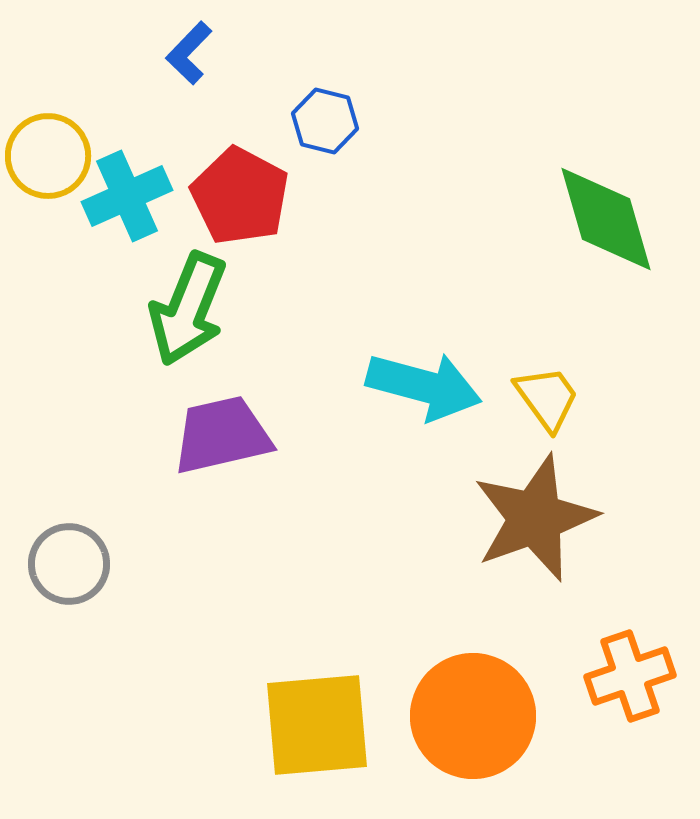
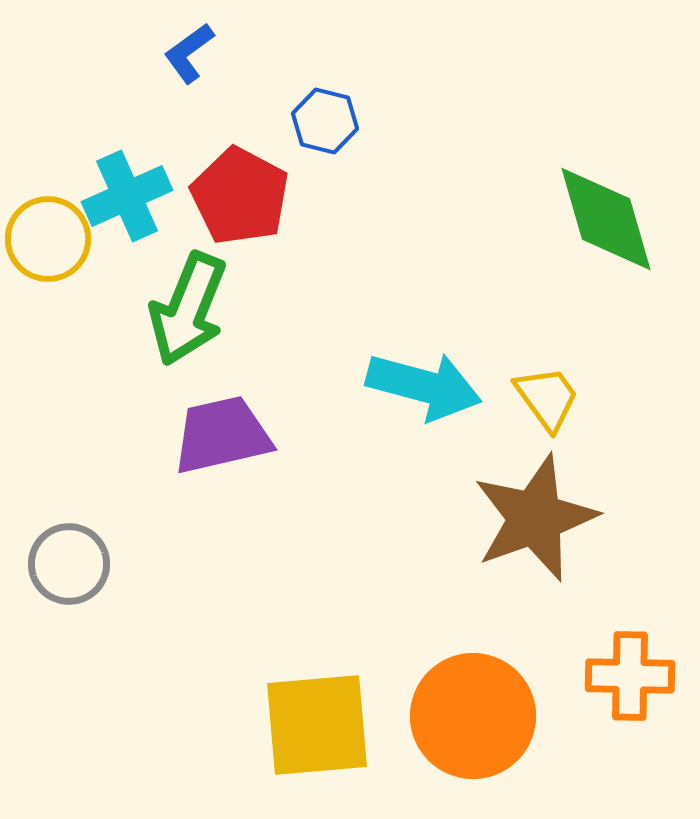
blue L-shape: rotated 10 degrees clockwise
yellow circle: moved 83 px down
orange cross: rotated 20 degrees clockwise
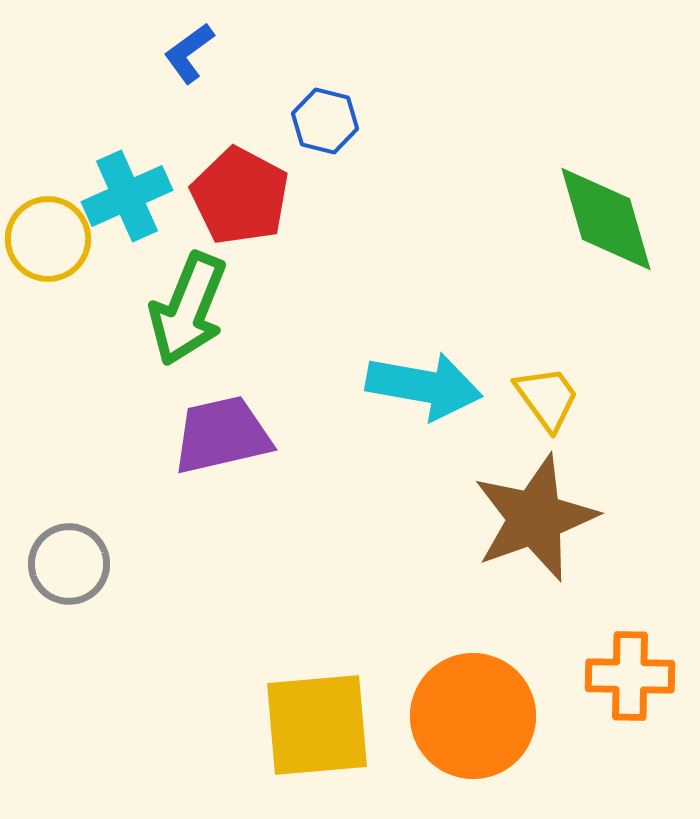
cyan arrow: rotated 5 degrees counterclockwise
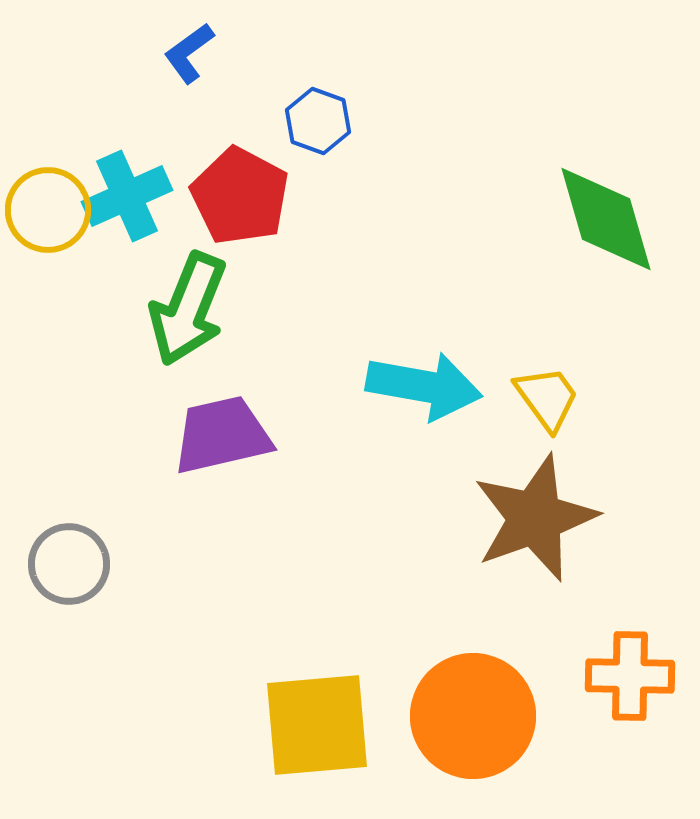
blue hexagon: moved 7 px left; rotated 6 degrees clockwise
yellow circle: moved 29 px up
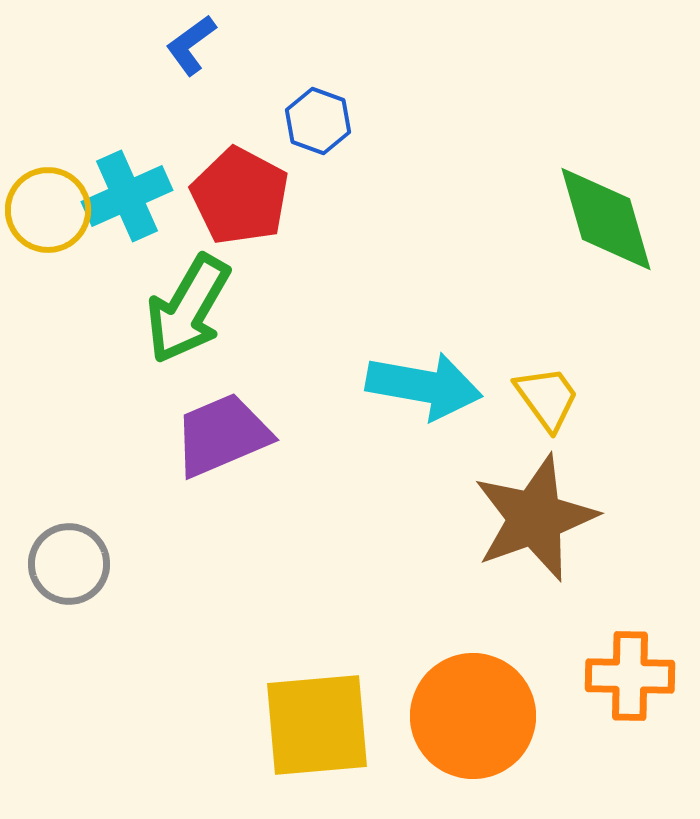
blue L-shape: moved 2 px right, 8 px up
green arrow: rotated 8 degrees clockwise
purple trapezoid: rotated 10 degrees counterclockwise
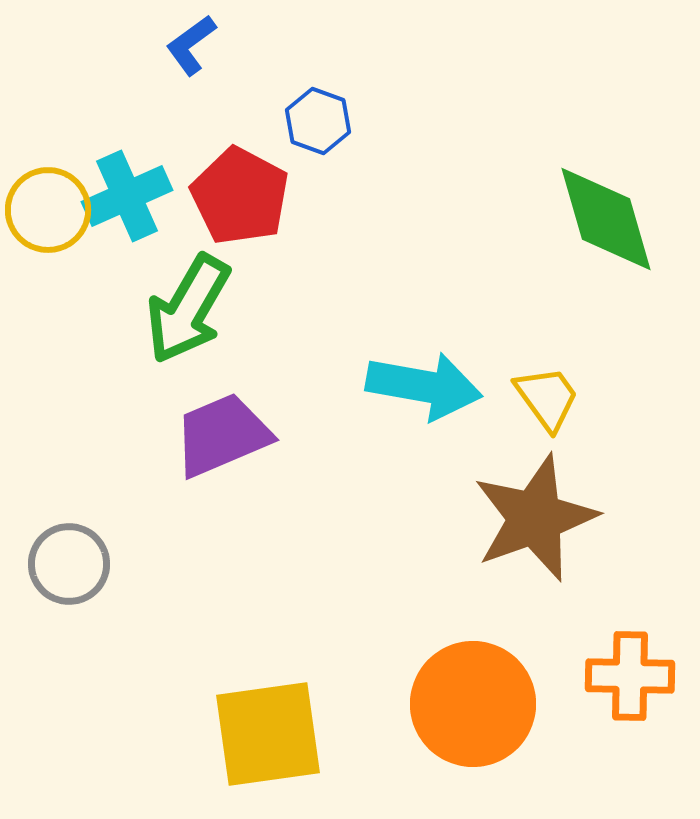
orange circle: moved 12 px up
yellow square: moved 49 px left, 9 px down; rotated 3 degrees counterclockwise
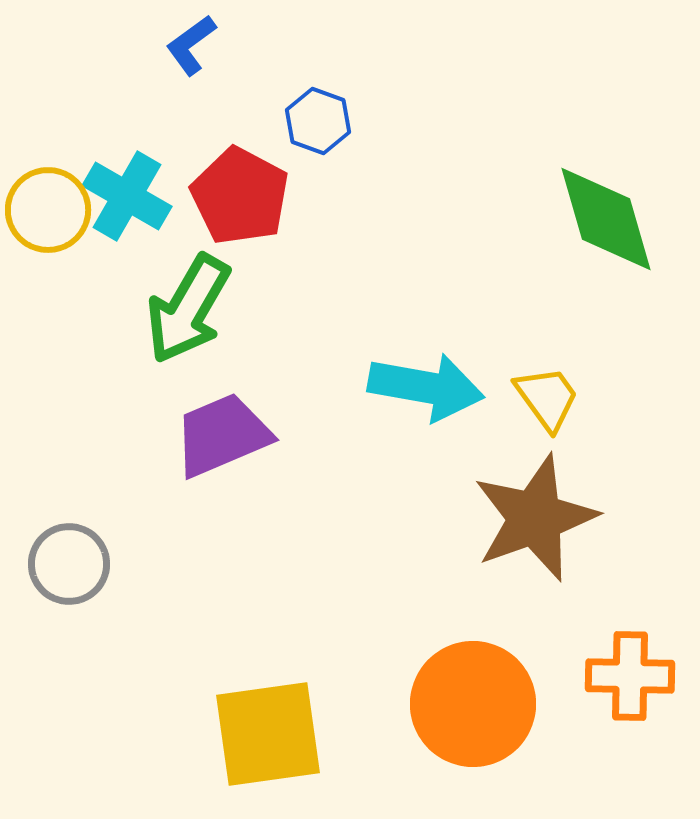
cyan cross: rotated 36 degrees counterclockwise
cyan arrow: moved 2 px right, 1 px down
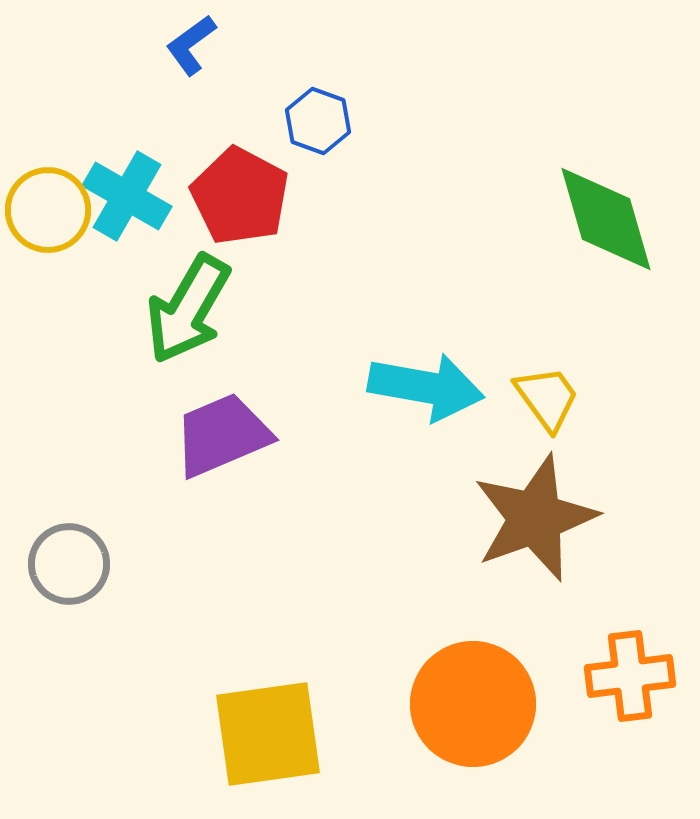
orange cross: rotated 8 degrees counterclockwise
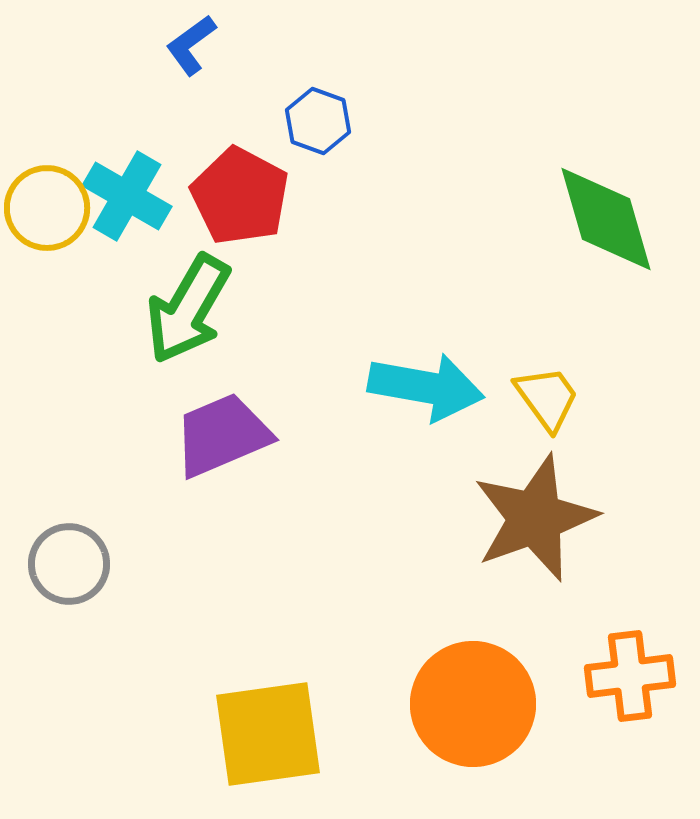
yellow circle: moved 1 px left, 2 px up
